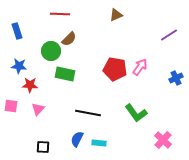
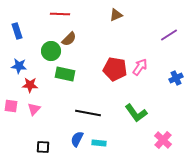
pink triangle: moved 4 px left
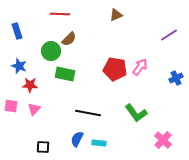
blue star: rotated 14 degrees clockwise
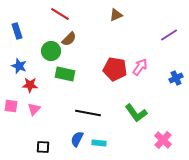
red line: rotated 30 degrees clockwise
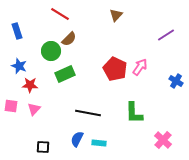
brown triangle: rotated 24 degrees counterclockwise
purple line: moved 3 px left
red pentagon: rotated 15 degrees clockwise
green rectangle: rotated 36 degrees counterclockwise
blue cross: moved 3 px down; rotated 32 degrees counterclockwise
green L-shape: moved 2 px left; rotated 35 degrees clockwise
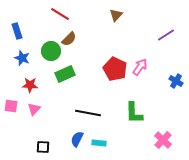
blue star: moved 3 px right, 8 px up
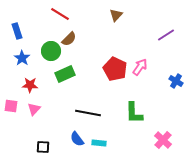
blue star: rotated 14 degrees clockwise
blue semicircle: rotated 63 degrees counterclockwise
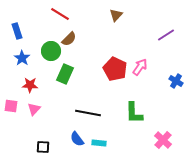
green rectangle: rotated 42 degrees counterclockwise
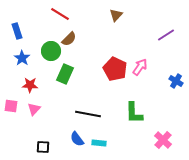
black line: moved 1 px down
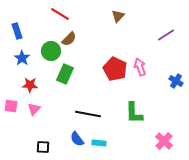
brown triangle: moved 2 px right, 1 px down
pink arrow: rotated 54 degrees counterclockwise
pink cross: moved 1 px right, 1 px down
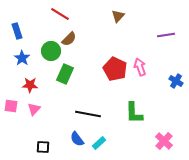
purple line: rotated 24 degrees clockwise
cyan rectangle: rotated 48 degrees counterclockwise
